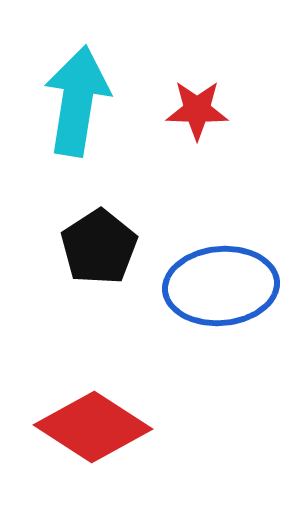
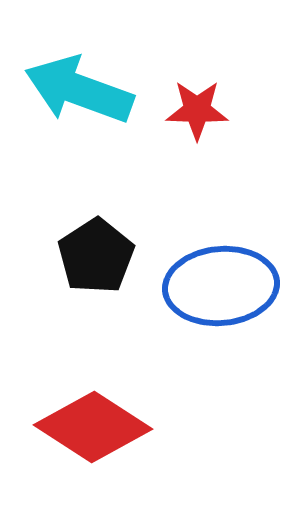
cyan arrow: moved 2 px right, 11 px up; rotated 79 degrees counterclockwise
black pentagon: moved 3 px left, 9 px down
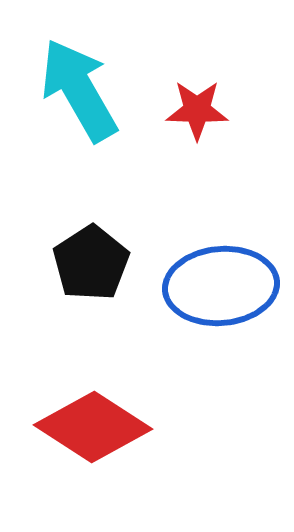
cyan arrow: rotated 40 degrees clockwise
black pentagon: moved 5 px left, 7 px down
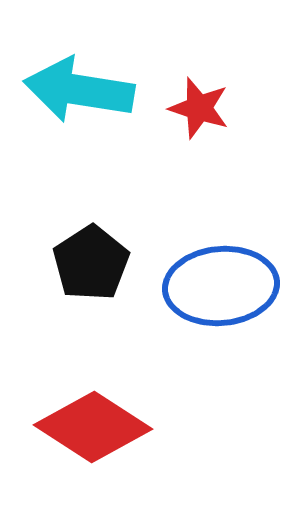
cyan arrow: rotated 51 degrees counterclockwise
red star: moved 2 px right, 2 px up; rotated 16 degrees clockwise
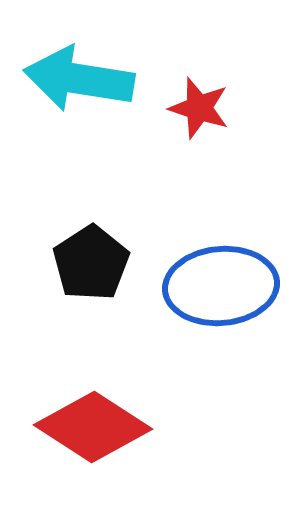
cyan arrow: moved 11 px up
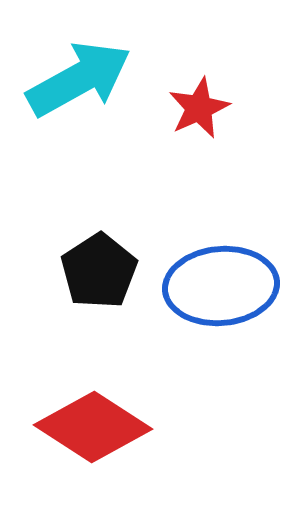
cyan arrow: rotated 142 degrees clockwise
red star: rotated 30 degrees clockwise
black pentagon: moved 8 px right, 8 px down
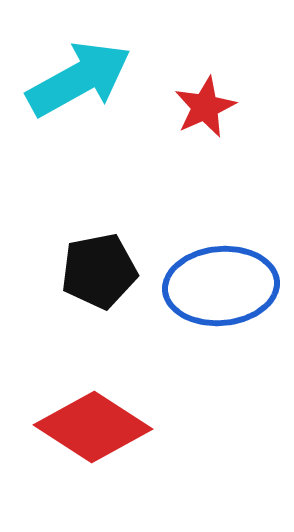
red star: moved 6 px right, 1 px up
black pentagon: rotated 22 degrees clockwise
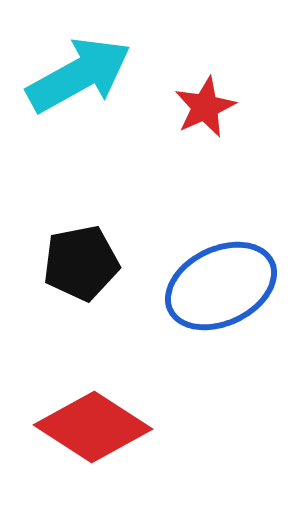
cyan arrow: moved 4 px up
black pentagon: moved 18 px left, 8 px up
blue ellipse: rotated 21 degrees counterclockwise
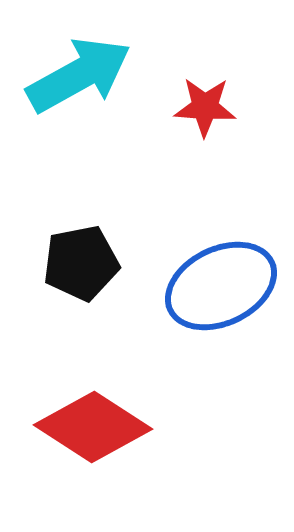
red star: rotated 28 degrees clockwise
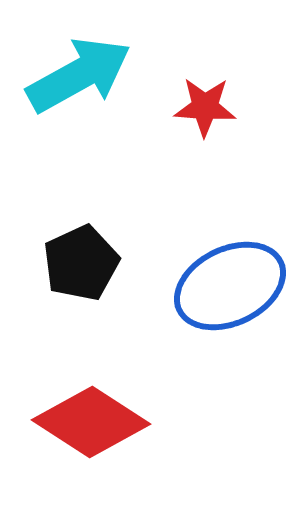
black pentagon: rotated 14 degrees counterclockwise
blue ellipse: moved 9 px right
red diamond: moved 2 px left, 5 px up
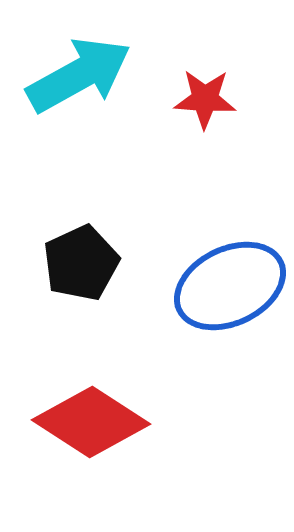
red star: moved 8 px up
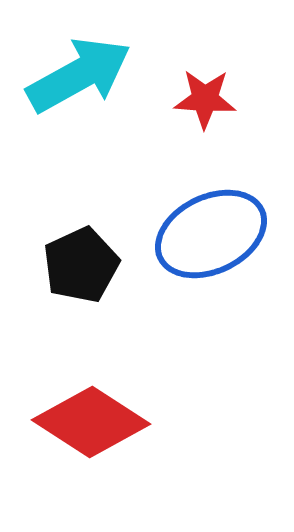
black pentagon: moved 2 px down
blue ellipse: moved 19 px left, 52 px up
